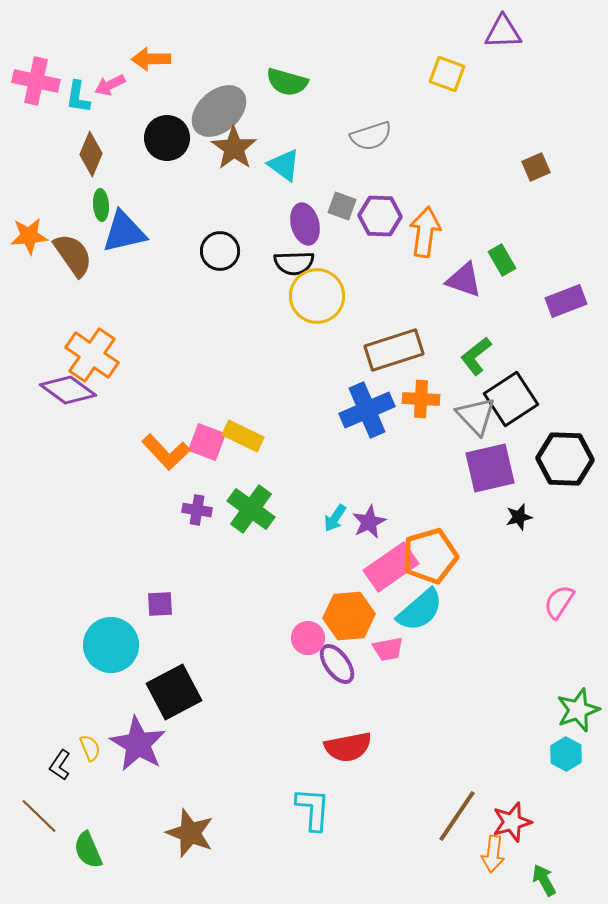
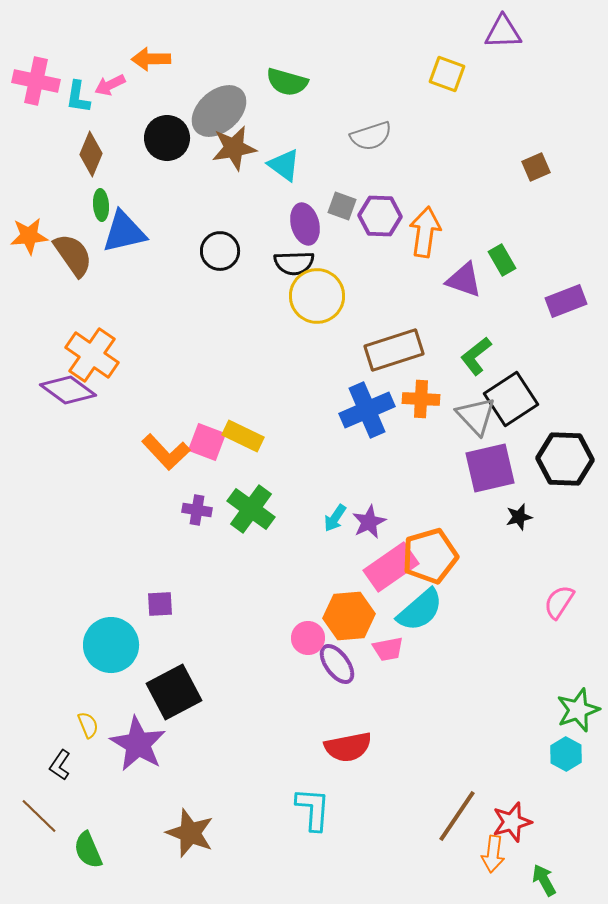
brown star at (234, 148): rotated 27 degrees clockwise
yellow semicircle at (90, 748): moved 2 px left, 23 px up
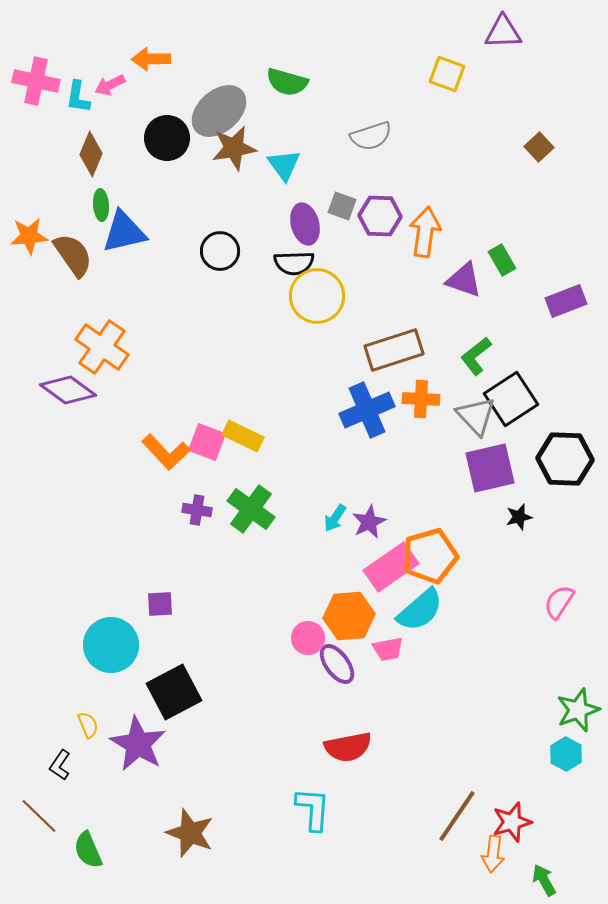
cyan triangle at (284, 165): rotated 18 degrees clockwise
brown square at (536, 167): moved 3 px right, 20 px up; rotated 20 degrees counterclockwise
orange cross at (92, 355): moved 10 px right, 8 px up
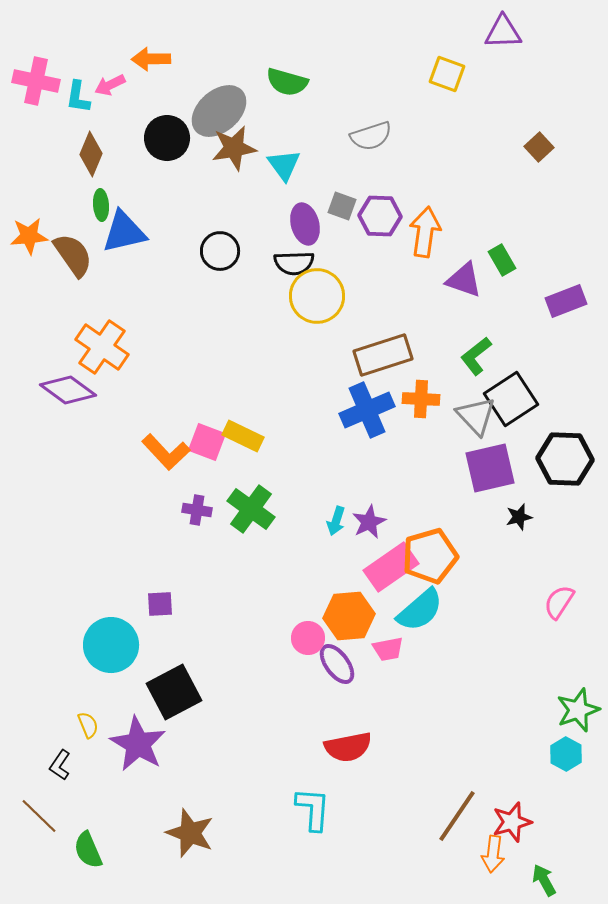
brown rectangle at (394, 350): moved 11 px left, 5 px down
cyan arrow at (335, 518): moved 1 px right, 3 px down; rotated 16 degrees counterclockwise
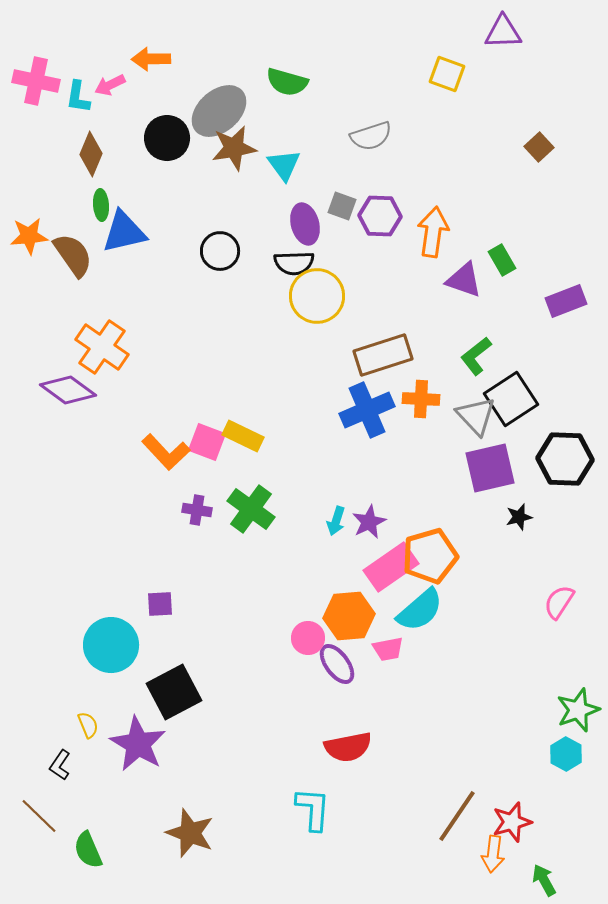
orange arrow at (425, 232): moved 8 px right
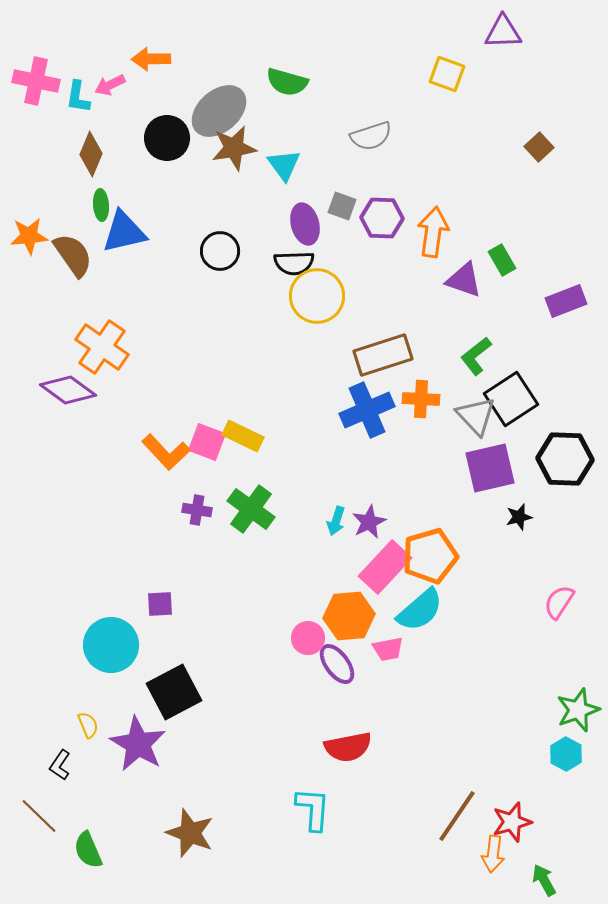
purple hexagon at (380, 216): moved 2 px right, 2 px down
pink rectangle at (391, 567): moved 6 px left; rotated 12 degrees counterclockwise
